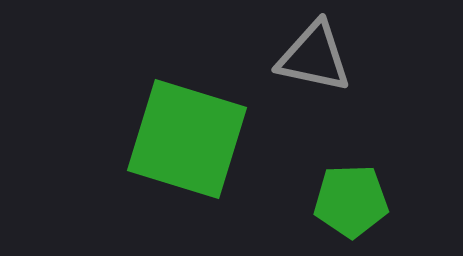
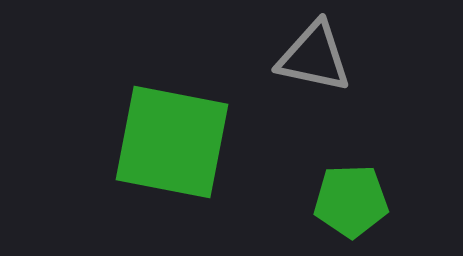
green square: moved 15 px left, 3 px down; rotated 6 degrees counterclockwise
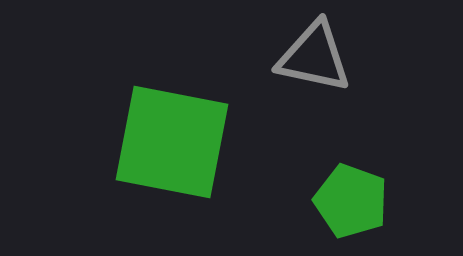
green pentagon: rotated 22 degrees clockwise
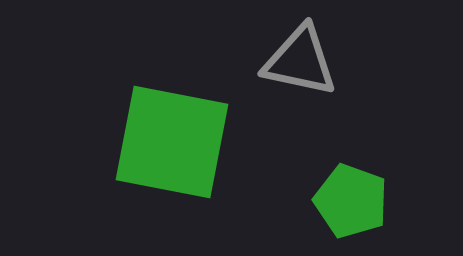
gray triangle: moved 14 px left, 4 px down
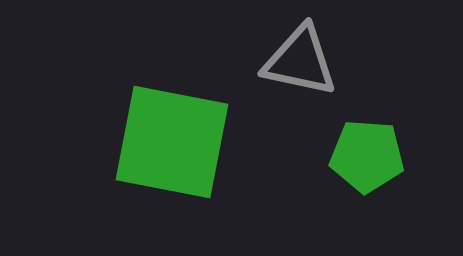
green pentagon: moved 16 px right, 45 px up; rotated 16 degrees counterclockwise
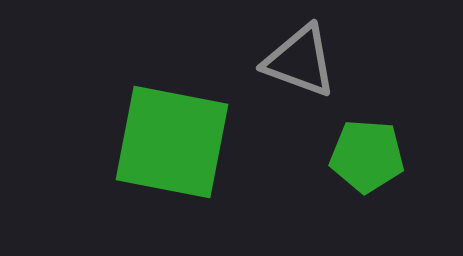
gray triangle: rotated 8 degrees clockwise
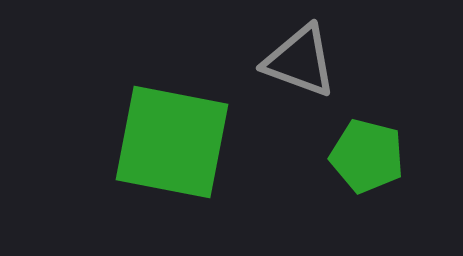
green pentagon: rotated 10 degrees clockwise
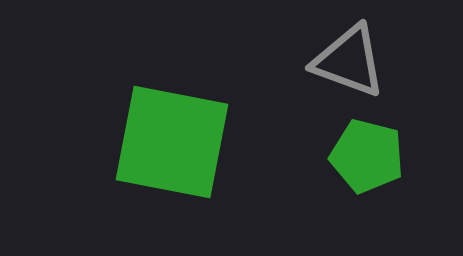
gray triangle: moved 49 px right
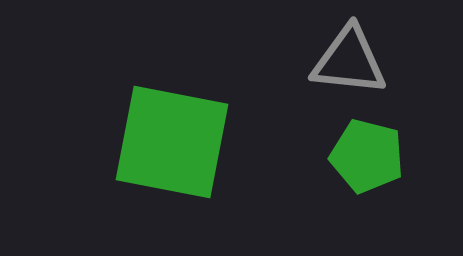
gray triangle: rotated 14 degrees counterclockwise
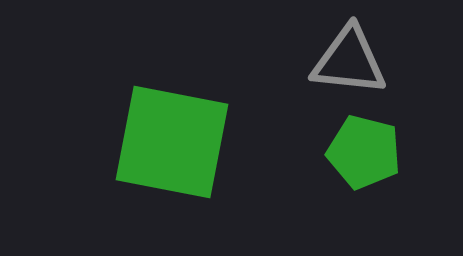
green pentagon: moved 3 px left, 4 px up
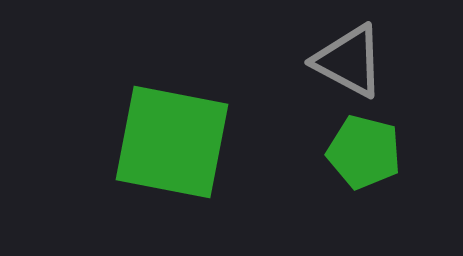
gray triangle: rotated 22 degrees clockwise
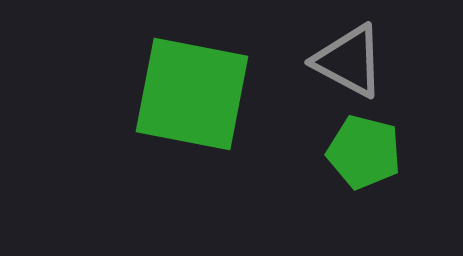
green square: moved 20 px right, 48 px up
